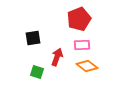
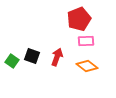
black square: moved 1 px left, 18 px down; rotated 28 degrees clockwise
pink rectangle: moved 4 px right, 4 px up
green square: moved 25 px left, 11 px up; rotated 16 degrees clockwise
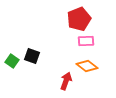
red arrow: moved 9 px right, 24 px down
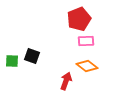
green square: rotated 32 degrees counterclockwise
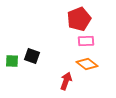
orange diamond: moved 2 px up
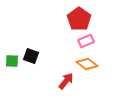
red pentagon: rotated 15 degrees counterclockwise
pink rectangle: rotated 21 degrees counterclockwise
black square: moved 1 px left
red arrow: rotated 18 degrees clockwise
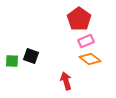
orange diamond: moved 3 px right, 5 px up
red arrow: rotated 54 degrees counterclockwise
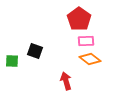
pink rectangle: rotated 21 degrees clockwise
black square: moved 4 px right, 5 px up
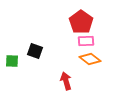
red pentagon: moved 2 px right, 3 px down
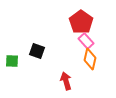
pink rectangle: rotated 49 degrees clockwise
black square: moved 2 px right
orange diamond: rotated 65 degrees clockwise
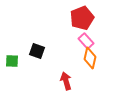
red pentagon: moved 1 px right, 4 px up; rotated 15 degrees clockwise
orange diamond: moved 1 px up
